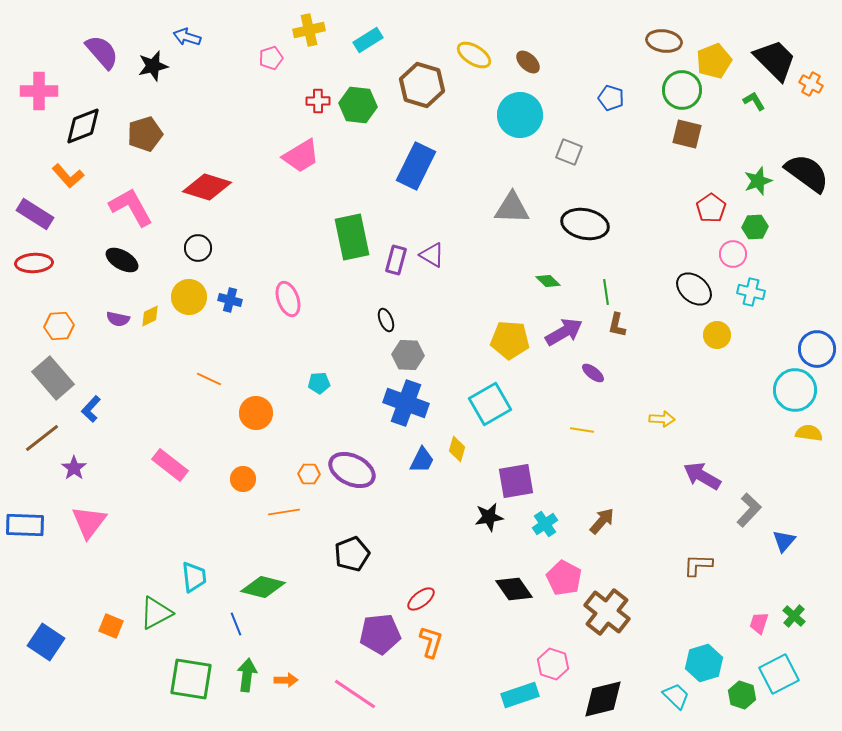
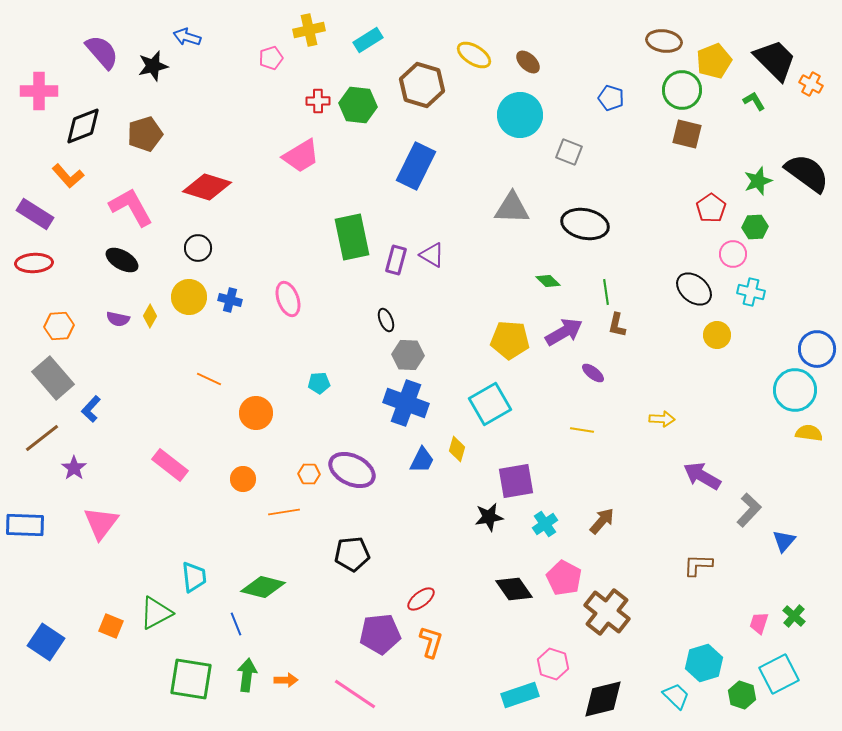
yellow diamond at (150, 316): rotated 35 degrees counterclockwise
pink triangle at (89, 522): moved 12 px right, 1 px down
black pentagon at (352, 554): rotated 16 degrees clockwise
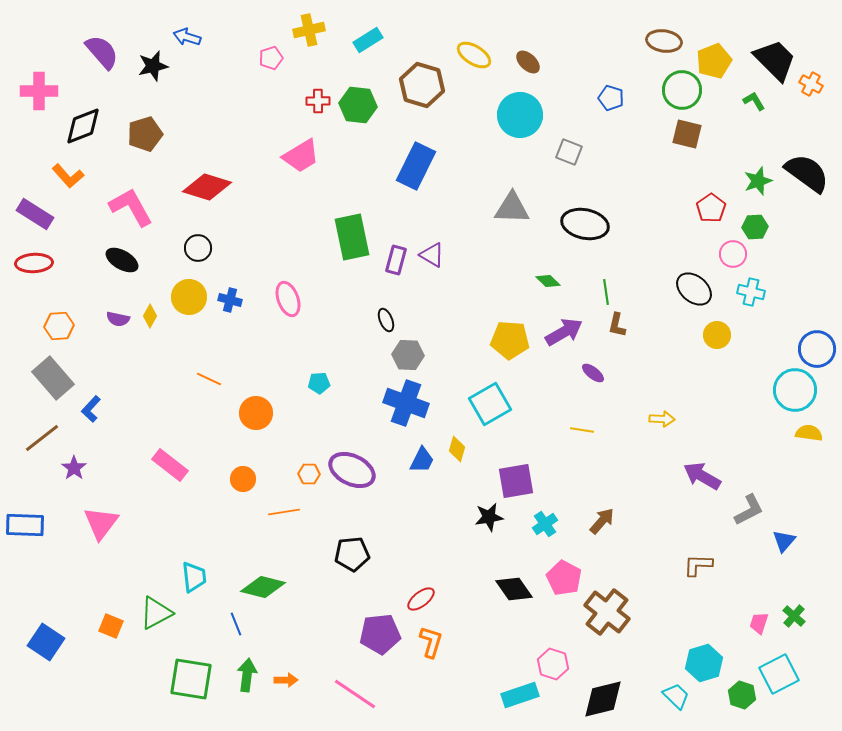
gray L-shape at (749, 510): rotated 20 degrees clockwise
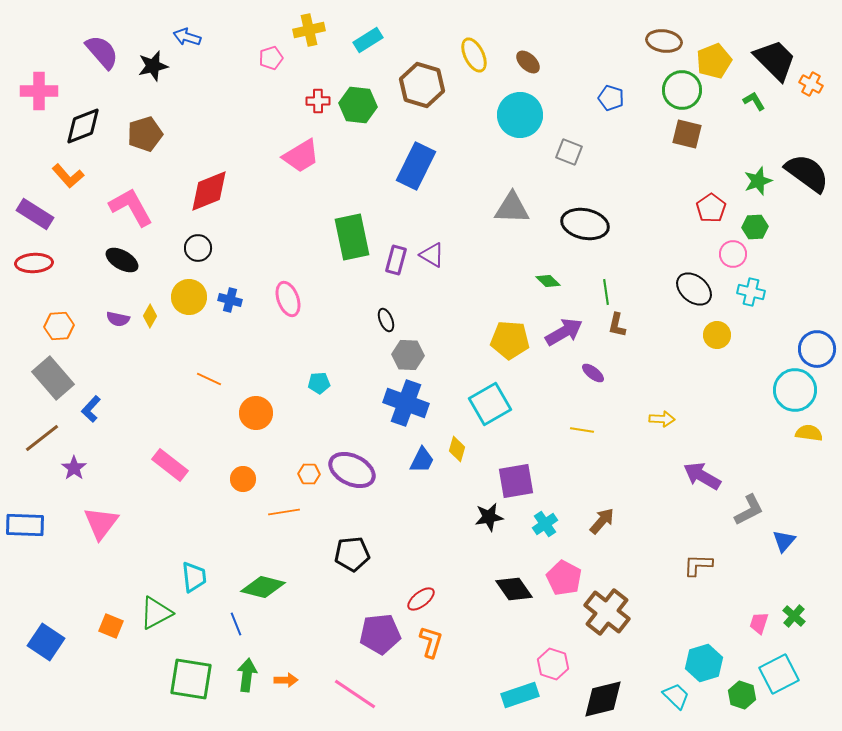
yellow ellipse at (474, 55): rotated 32 degrees clockwise
red diamond at (207, 187): moved 2 px right, 4 px down; rotated 39 degrees counterclockwise
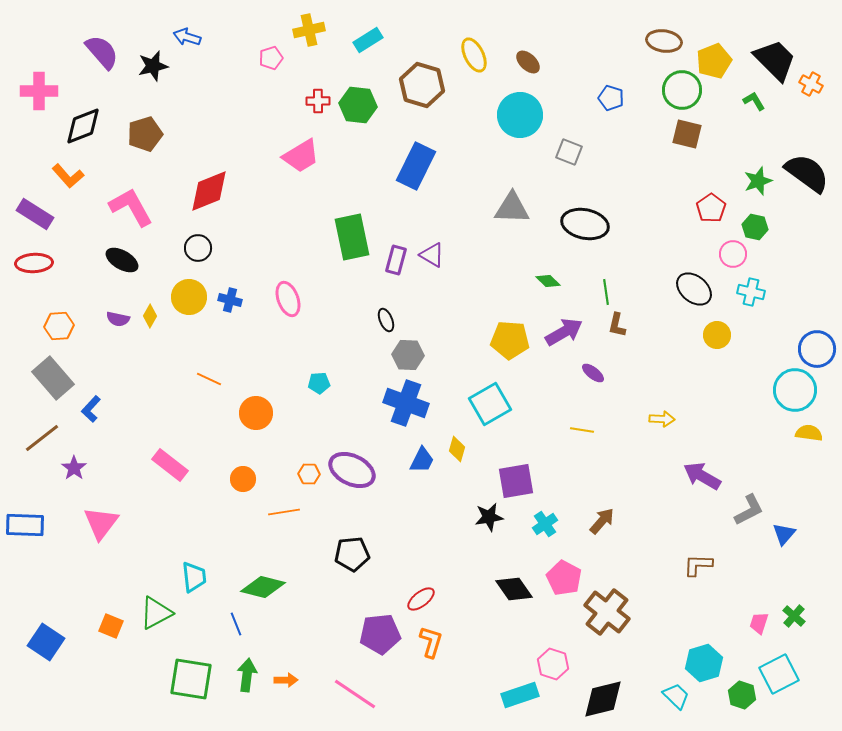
green hexagon at (755, 227): rotated 15 degrees clockwise
blue triangle at (784, 541): moved 7 px up
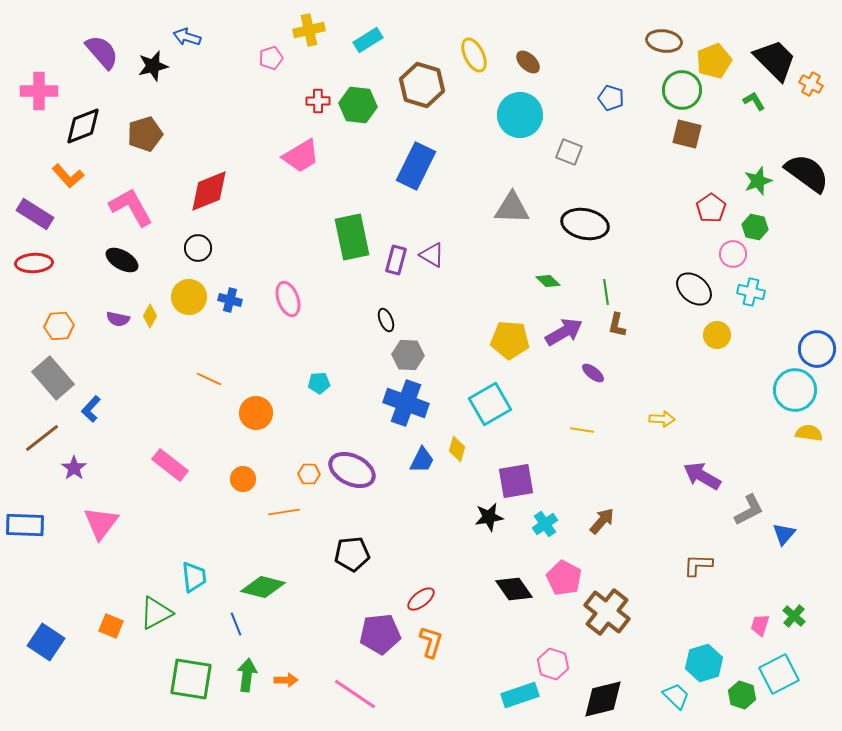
pink trapezoid at (759, 623): moved 1 px right, 2 px down
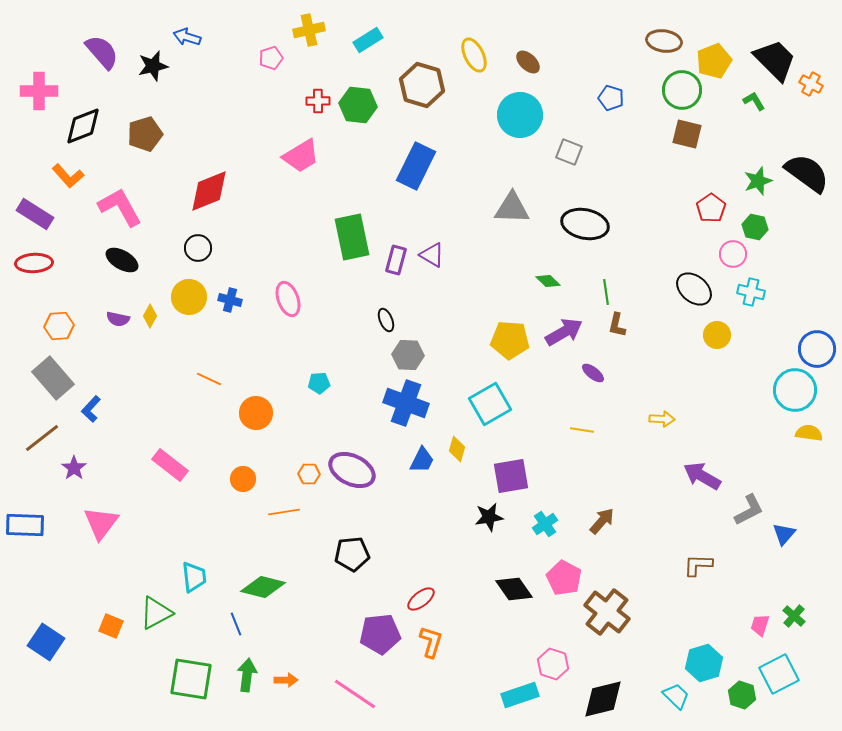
pink L-shape at (131, 207): moved 11 px left
purple square at (516, 481): moved 5 px left, 5 px up
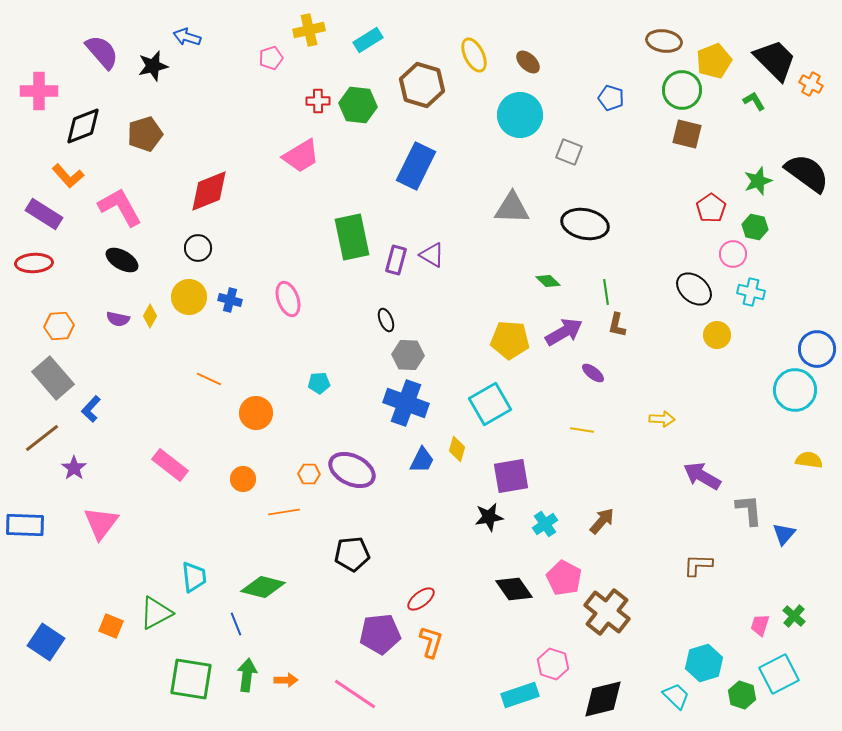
purple rectangle at (35, 214): moved 9 px right
yellow semicircle at (809, 433): moved 27 px down
gray L-shape at (749, 510): rotated 68 degrees counterclockwise
